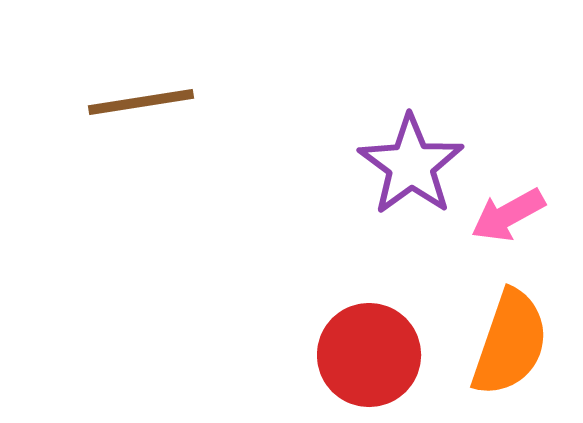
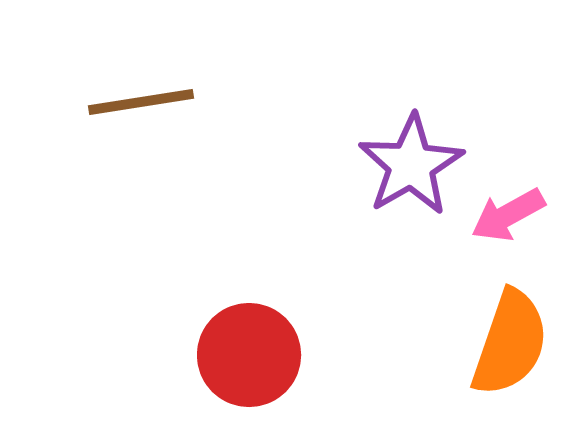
purple star: rotated 6 degrees clockwise
red circle: moved 120 px left
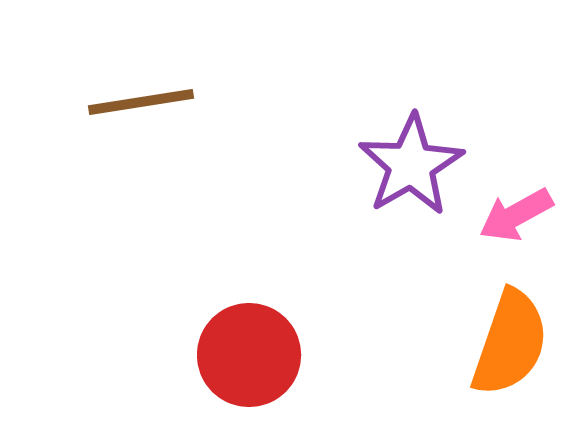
pink arrow: moved 8 px right
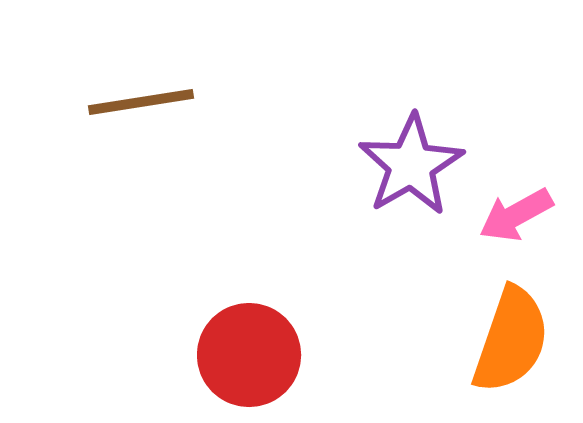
orange semicircle: moved 1 px right, 3 px up
